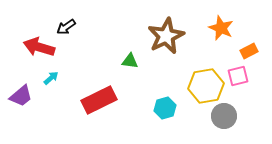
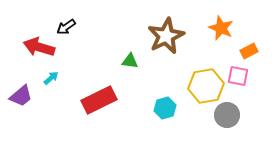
pink square: rotated 25 degrees clockwise
gray circle: moved 3 px right, 1 px up
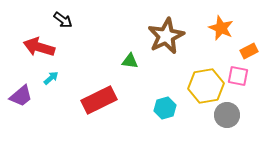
black arrow: moved 3 px left, 7 px up; rotated 108 degrees counterclockwise
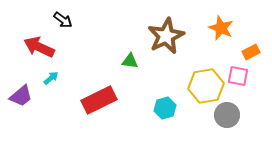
red arrow: rotated 8 degrees clockwise
orange rectangle: moved 2 px right, 1 px down
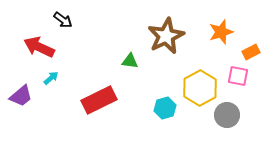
orange star: moved 4 px down; rotated 30 degrees clockwise
yellow hexagon: moved 6 px left, 2 px down; rotated 20 degrees counterclockwise
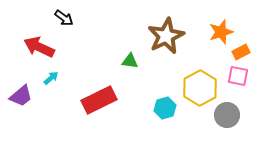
black arrow: moved 1 px right, 2 px up
orange rectangle: moved 10 px left
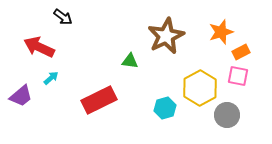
black arrow: moved 1 px left, 1 px up
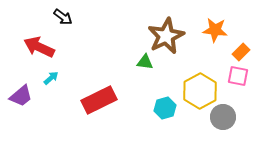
orange star: moved 6 px left, 2 px up; rotated 25 degrees clockwise
orange rectangle: rotated 18 degrees counterclockwise
green triangle: moved 15 px right, 1 px down
yellow hexagon: moved 3 px down
gray circle: moved 4 px left, 2 px down
